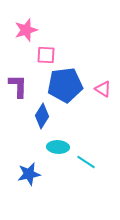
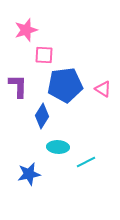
pink square: moved 2 px left
cyan line: rotated 60 degrees counterclockwise
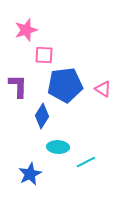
blue star: moved 1 px right; rotated 15 degrees counterclockwise
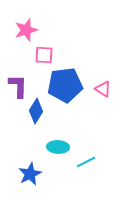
blue diamond: moved 6 px left, 5 px up
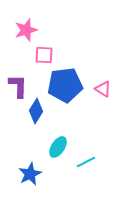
cyan ellipse: rotated 60 degrees counterclockwise
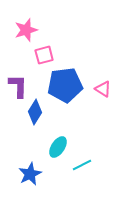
pink square: rotated 18 degrees counterclockwise
blue diamond: moved 1 px left, 1 px down
cyan line: moved 4 px left, 3 px down
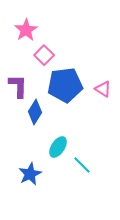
pink star: rotated 15 degrees counterclockwise
pink square: rotated 30 degrees counterclockwise
cyan line: rotated 72 degrees clockwise
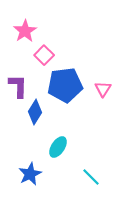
pink star: moved 1 px left, 1 px down
pink triangle: rotated 30 degrees clockwise
cyan line: moved 9 px right, 12 px down
